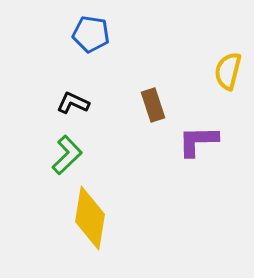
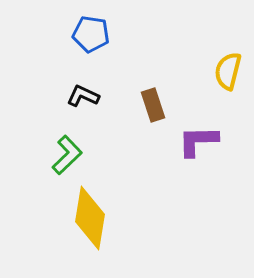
black L-shape: moved 10 px right, 7 px up
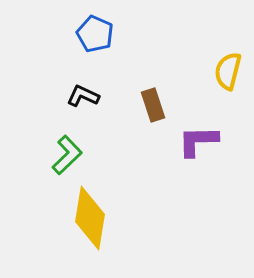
blue pentagon: moved 4 px right; rotated 15 degrees clockwise
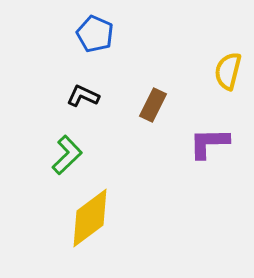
brown rectangle: rotated 44 degrees clockwise
purple L-shape: moved 11 px right, 2 px down
yellow diamond: rotated 44 degrees clockwise
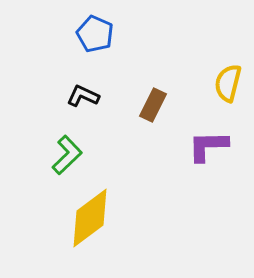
yellow semicircle: moved 12 px down
purple L-shape: moved 1 px left, 3 px down
